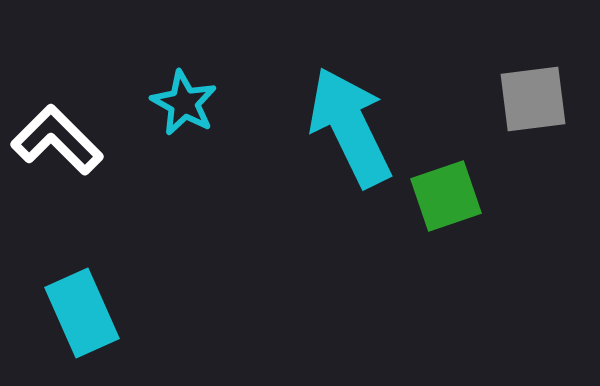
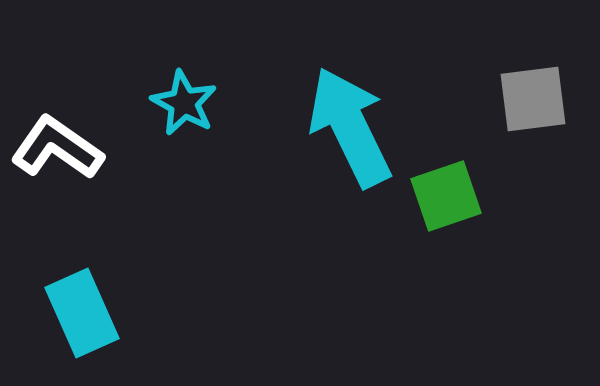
white L-shape: moved 8 px down; rotated 10 degrees counterclockwise
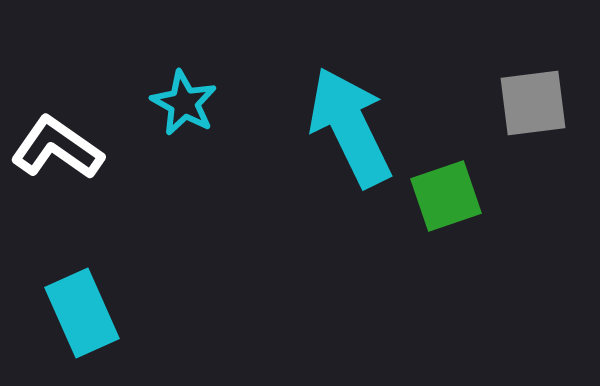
gray square: moved 4 px down
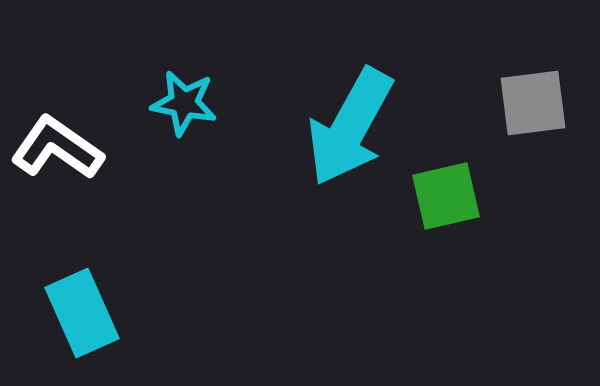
cyan star: rotated 18 degrees counterclockwise
cyan arrow: rotated 125 degrees counterclockwise
green square: rotated 6 degrees clockwise
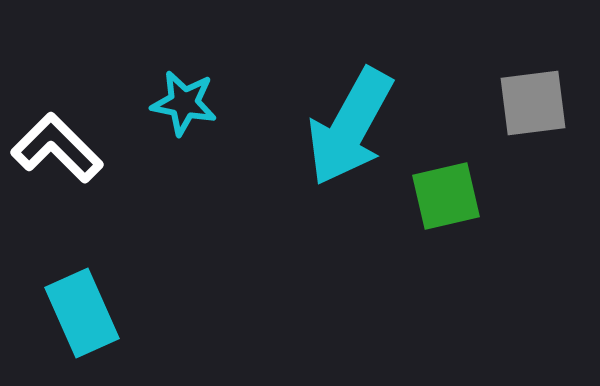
white L-shape: rotated 10 degrees clockwise
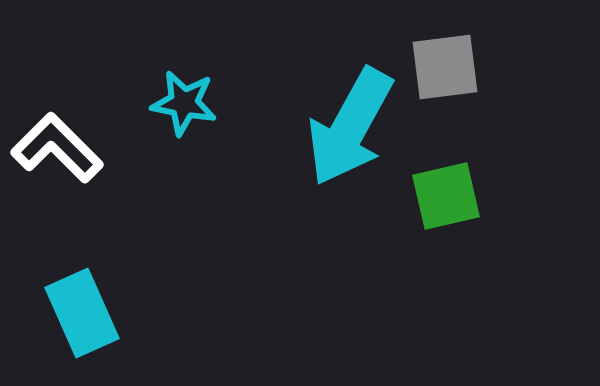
gray square: moved 88 px left, 36 px up
